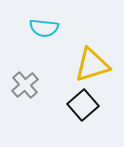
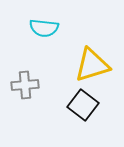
gray cross: rotated 36 degrees clockwise
black square: rotated 12 degrees counterclockwise
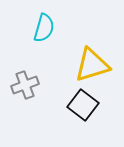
cyan semicircle: rotated 80 degrees counterclockwise
gray cross: rotated 16 degrees counterclockwise
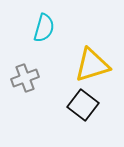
gray cross: moved 7 px up
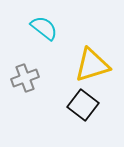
cyan semicircle: rotated 68 degrees counterclockwise
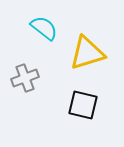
yellow triangle: moved 5 px left, 12 px up
black square: rotated 24 degrees counterclockwise
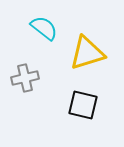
gray cross: rotated 8 degrees clockwise
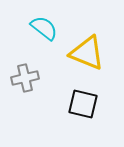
yellow triangle: rotated 39 degrees clockwise
black square: moved 1 px up
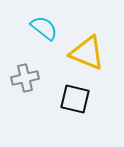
black square: moved 8 px left, 5 px up
